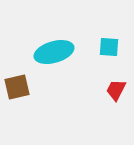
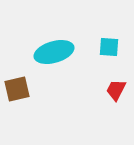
brown square: moved 2 px down
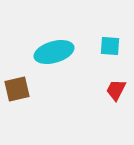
cyan square: moved 1 px right, 1 px up
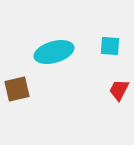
red trapezoid: moved 3 px right
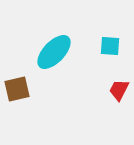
cyan ellipse: rotated 30 degrees counterclockwise
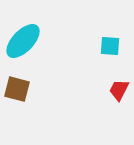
cyan ellipse: moved 31 px left, 11 px up
brown square: rotated 28 degrees clockwise
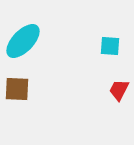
brown square: rotated 12 degrees counterclockwise
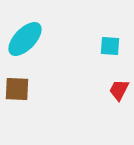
cyan ellipse: moved 2 px right, 2 px up
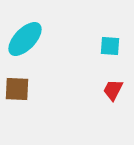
red trapezoid: moved 6 px left
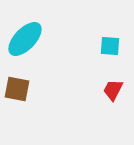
brown square: rotated 8 degrees clockwise
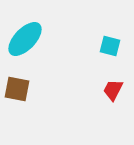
cyan square: rotated 10 degrees clockwise
